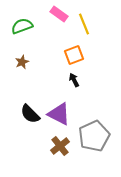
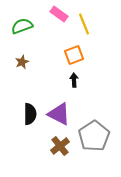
black arrow: rotated 24 degrees clockwise
black semicircle: rotated 135 degrees counterclockwise
gray pentagon: rotated 8 degrees counterclockwise
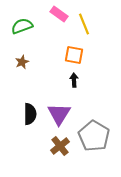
orange square: rotated 30 degrees clockwise
purple triangle: rotated 35 degrees clockwise
gray pentagon: rotated 8 degrees counterclockwise
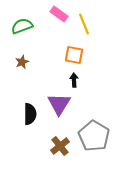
purple triangle: moved 10 px up
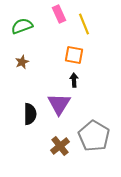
pink rectangle: rotated 30 degrees clockwise
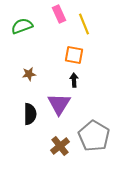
brown star: moved 7 px right, 12 px down; rotated 16 degrees clockwise
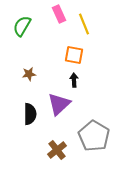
green semicircle: rotated 40 degrees counterclockwise
purple triangle: rotated 15 degrees clockwise
brown cross: moved 3 px left, 4 px down
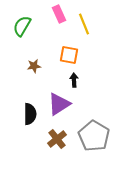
orange square: moved 5 px left
brown star: moved 5 px right, 8 px up
purple triangle: rotated 10 degrees clockwise
brown cross: moved 11 px up
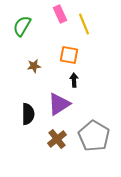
pink rectangle: moved 1 px right
black semicircle: moved 2 px left
